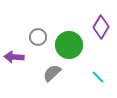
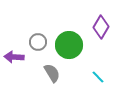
gray circle: moved 5 px down
gray semicircle: rotated 102 degrees clockwise
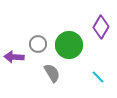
gray circle: moved 2 px down
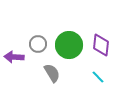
purple diamond: moved 18 px down; rotated 25 degrees counterclockwise
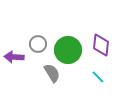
green circle: moved 1 px left, 5 px down
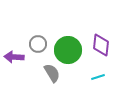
cyan line: rotated 64 degrees counterclockwise
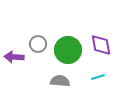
purple diamond: rotated 15 degrees counterclockwise
gray semicircle: moved 8 px right, 8 px down; rotated 54 degrees counterclockwise
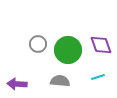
purple diamond: rotated 10 degrees counterclockwise
purple arrow: moved 3 px right, 27 px down
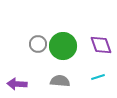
green circle: moved 5 px left, 4 px up
